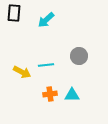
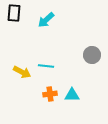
gray circle: moved 13 px right, 1 px up
cyan line: moved 1 px down; rotated 14 degrees clockwise
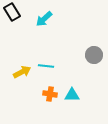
black rectangle: moved 2 px left, 1 px up; rotated 36 degrees counterclockwise
cyan arrow: moved 2 px left, 1 px up
gray circle: moved 2 px right
yellow arrow: rotated 54 degrees counterclockwise
orange cross: rotated 16 degrees clockwise
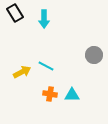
black rectangle: moved 3 px right, 1 px down
cyan arrow: rotated 48 degrees counterclockwise
cyan line: rotated 21 degrees clockwise
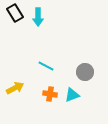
cyan arrow: moved 6 px left, 2 px up
gray circle: moved 9 px left, 17 px down
yellow arrow: moved 7 px left, 16 px down
cyan triangle: rotated 21 degrees counterclockwise
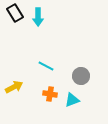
gray circle: moved 4 px left, 4 px down
yellow arrow: moved 1 px left, 1 px up
cyan triangle: moved 5 px down
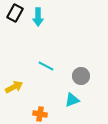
black rectangle: rotated 60 degrees clockwise
orange cross: moved 10 px left, 20 px down
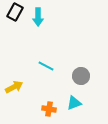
black rectangle: moved 1 px up
cyan triangle: moved 2 px right, 3 px down
orange cross: moved 9 px right, 5 px up
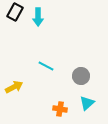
cyan triangle: moved 13 px right; rotated 21 degrees counterclockwise
orange cross: moved 11 px right
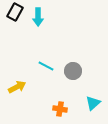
gray circle: moved 8 px left, 5 px up
yellow arrow: moved 3 px right
cyan triangle: moved 6 px right
